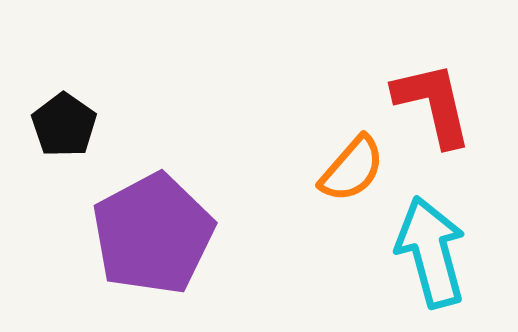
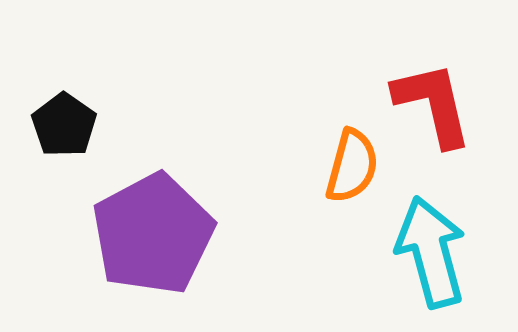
orange semicircle: moved 3 px up; rotated 26 degrees counterclockwise
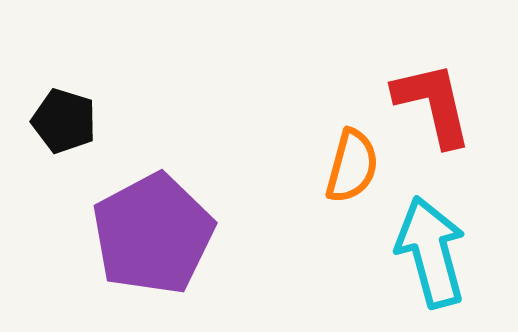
black pentagon: moved 4 px up; rotated 18 degrees counterclockwise
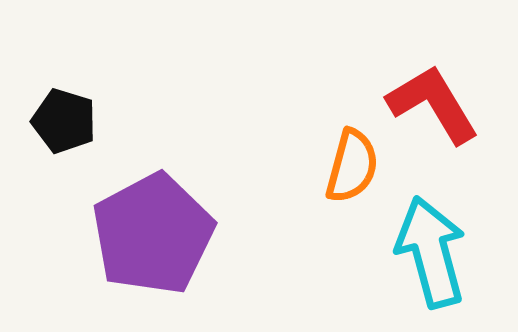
red L-shape: rotated 18 degrees counterclockwise
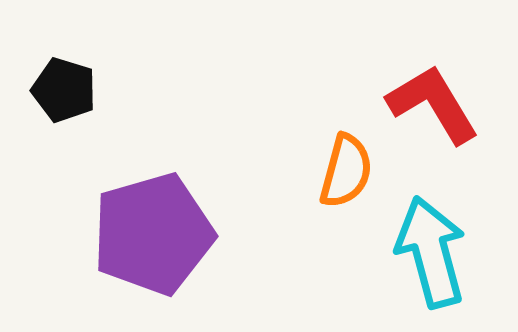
black pentagon: moved 31 px up
orange semicircle: moved 6 px left, 5 px down
purple pentagon: rotated 12 degrees clockwise
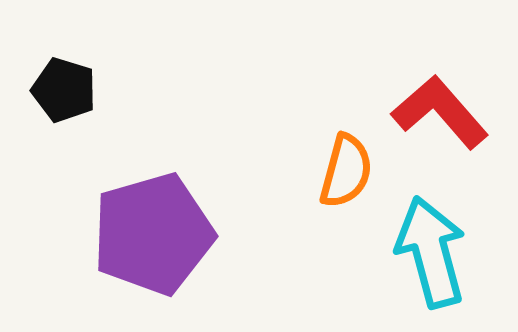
red L-shape: moved 7 px right, 8 px down; rotated 10 degrees counterclockwise
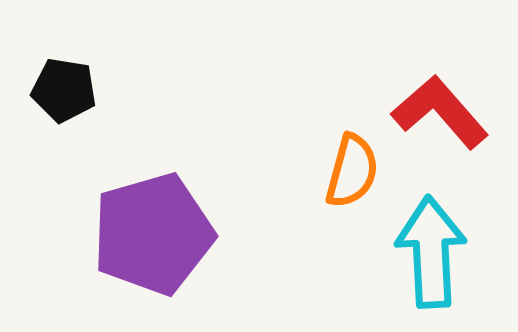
black pentagon: rotated 8 degrees counterclockwise
orange semicircle: moved 6 px right
cyan arrow: rotated 12 degrees clockwise
